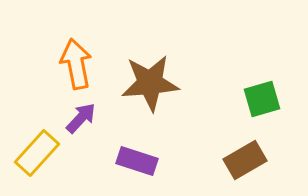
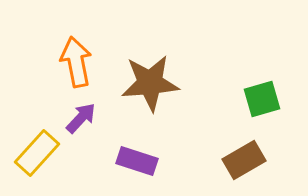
orange arrow: moved 2 px up
brown rectangle: moved 1 px left
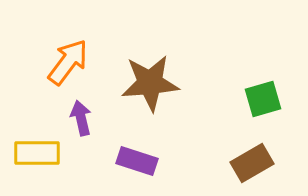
orange arrow: moved 8 px left; rotated 48 degrees clockwise
green square: moved 1 px right
purple arrow: rotated 56 degrees counterclockwise
yellow rectangle: rotated 48 degrees clockwise
brown rectangle: moved 8 px right, 3 px down
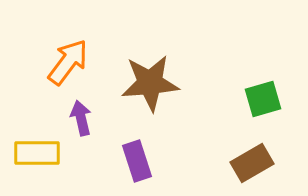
purple rectangle: rotated 54 degrees clockwise
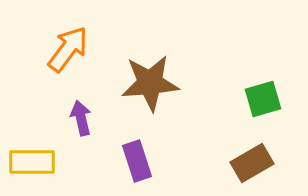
orange arrow: moved 13 px up
yellow rectangle: moved 5 px left, 9 px down
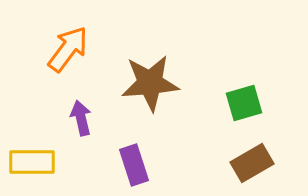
green square: moved 19 px left, 4 px down
purple rectangle: moved 3 px left, 4 px down
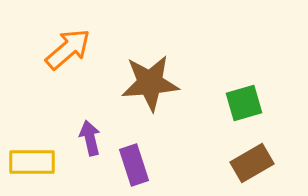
orange arrow: rotated 12 degrees clockwise
purple arrow: moved 9 px right, 20 px down
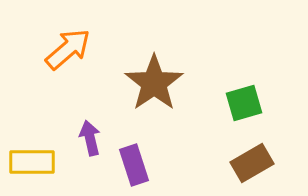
brown star: moved 4 px right; rotated 30 degrees counterclockwise
